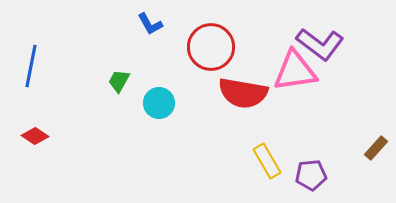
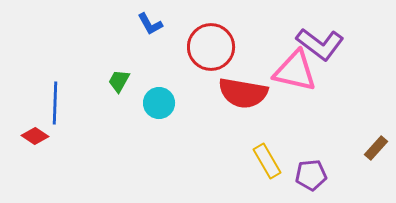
blue line: moved 24 px right, 37 px down; rotated 9 degrees counterclockwise
pink triangle: rotated 21 degrees clockwise
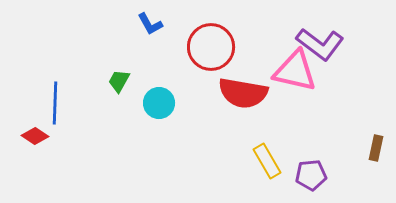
brown rectangle: rotated 30 degrees counterclockwise
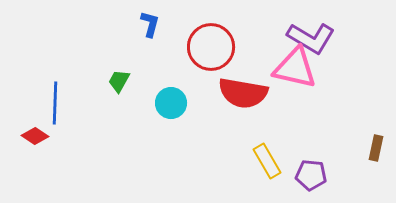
blue L-shape: rotated 136 degrees counterclockwise
purple L-shape: moved 9 px left, 6 px up; rotated 6 degrees counterclockwise
pink triangle: moved 3 px up
cyan circle: moved 12 px right
purple pentagon: rotated 12 degrees clockwise
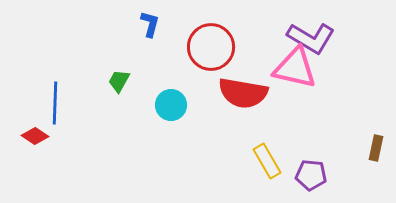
cyan circle: moved 2 px down
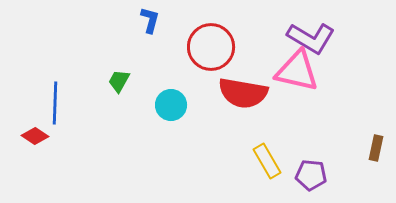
blue L-shape: moved 4 px up
pink triangle: moved 2 px right, 3 px down
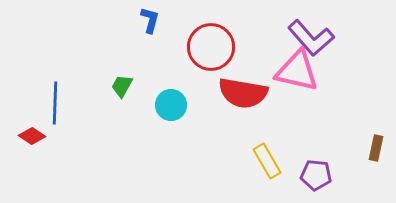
purple L-shape: rotated 18 degrees clockwise
green trapezoid: moved 3 px right, 5 px down
red diamond: moved 3 px left
purple pentagon: moved 5 px right
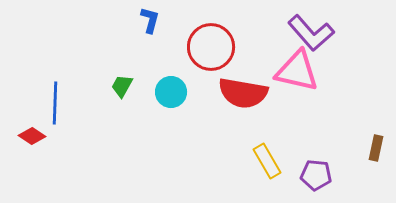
purple L-shape: moved 5 px up
cyan circle: moved 13 px up
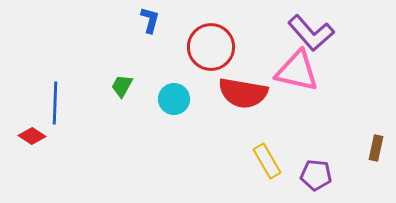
cyan circle: moved 3 px right, 7 px down
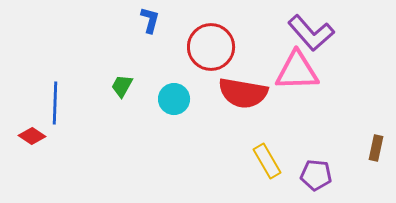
pink triangle: rotated 15 degrees counterclockwise
